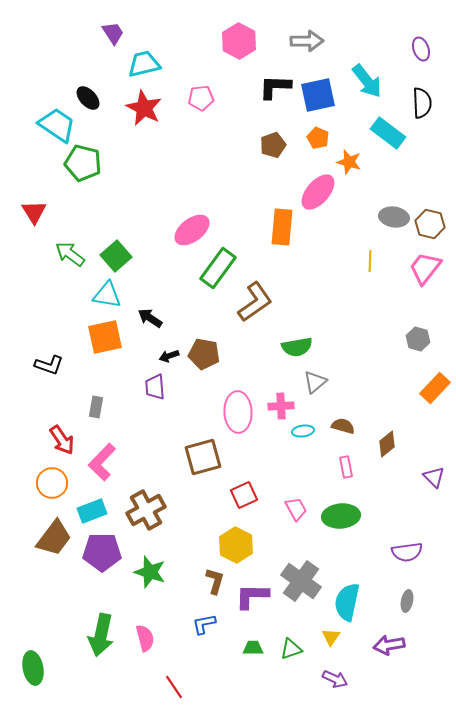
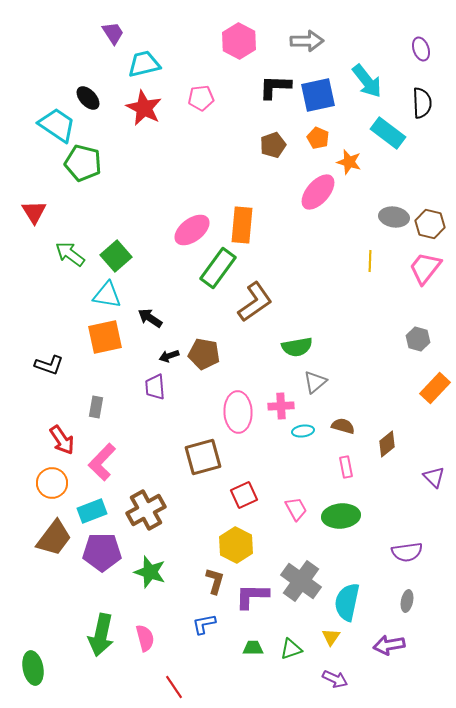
orange rectangle at (282, 227): moved 40 px left, 2 px up
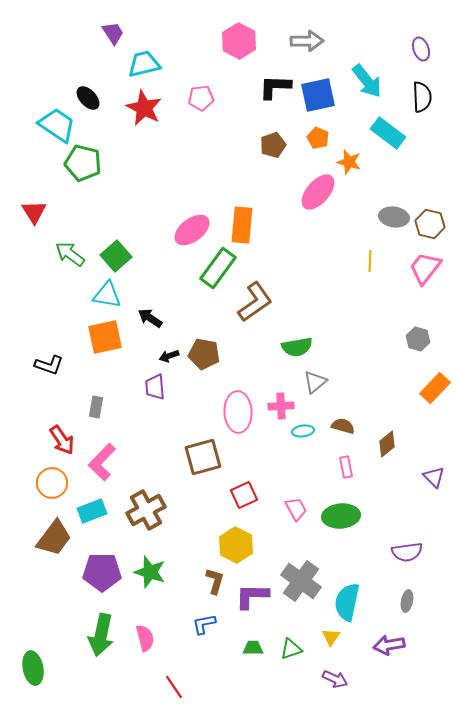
black semicircle at (422, 103): moved 6 px up
purple pentagon at (102, 552): moved 20 px down
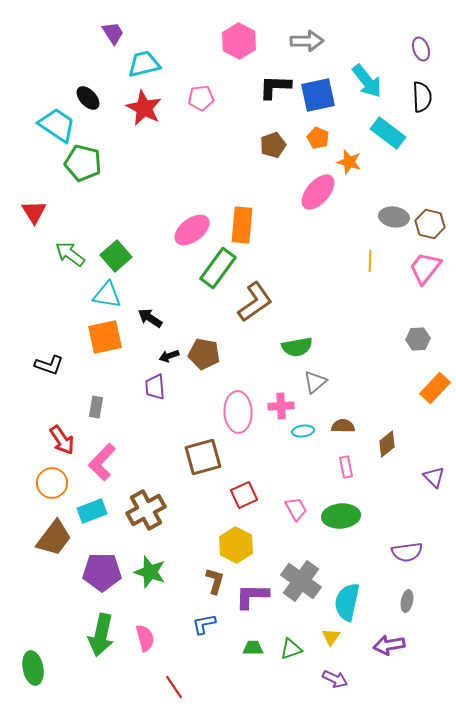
gray hexagon at (418, 339): rotated 20 degrees counterclockwise
brown semicircle at (343, 426): rotated 15 degrees counterclockwise
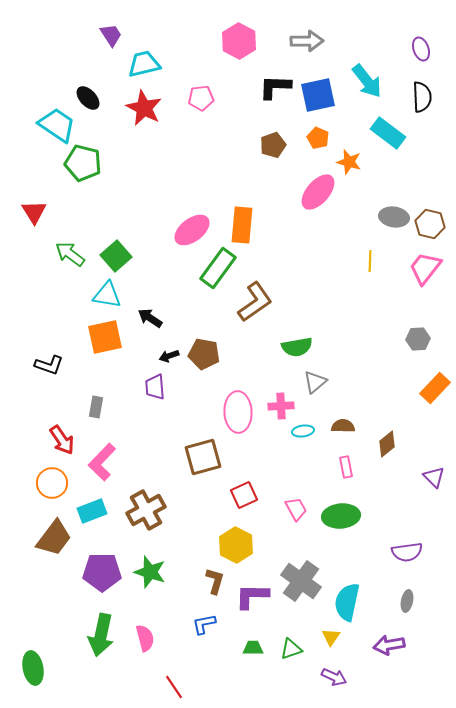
purple trapezoid at (113, 33): moved 2 px left, 2 px down
purple arrow at (335, 679): moved 1 px left, 2 px up
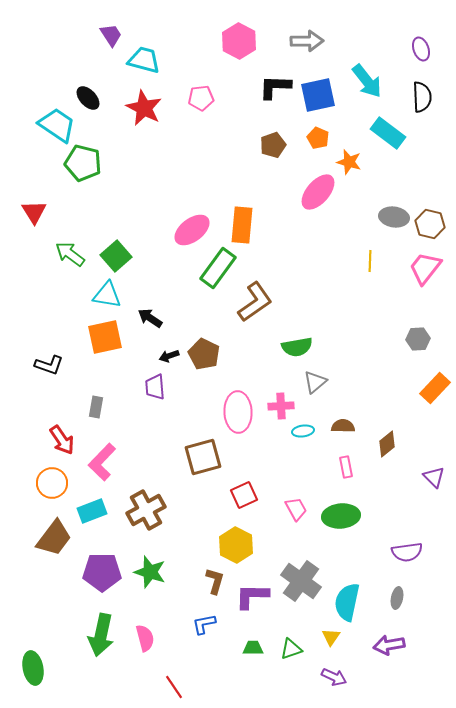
cyan trapezoid at (144, 64): moved 4 px up; rotated 28 degrees clockwise
brown pentagon at (204, 354): rotated 16 degrees clockwise
gray ellipse at (407, 601): moved 10 px left, 3 px up
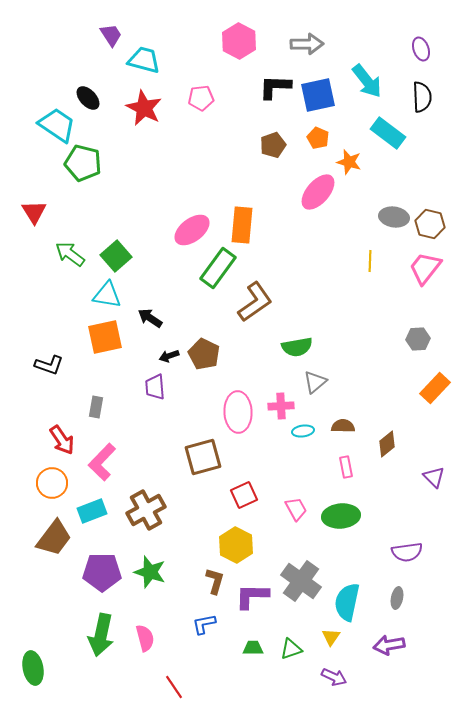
gray arrow at (307, 41): moved 3 px down
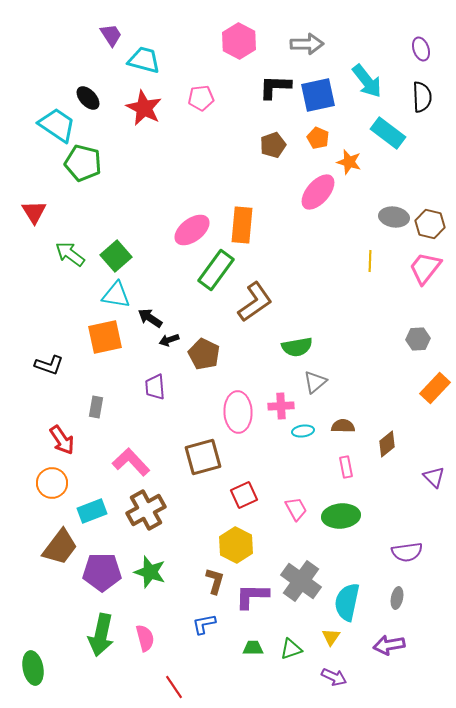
green rectangle at (218, 268): moved 2 px left, 2 px down
cyan triangle at (107, 295): moved 9 px right
black arrow at (169, 356): moved 16 px up
pink L-shape at (102, 462): moved 29 px right; rotated 93 degrees clockwise
brown trapezoid at (54, 538): moved 6 px right, 9 px down
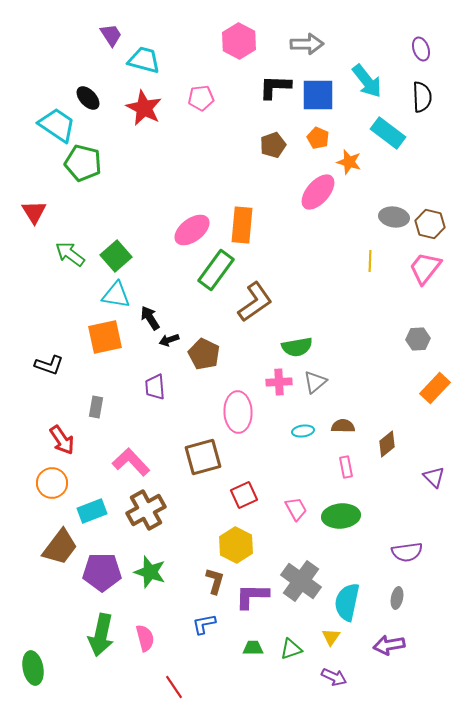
blue square at (318, 95): rotated 12 degrees clockwise
black arrow at (150, 318): rotated 25 degrees clockwise
pink cross at (281, 406): moved 2 px left, 24 px up
